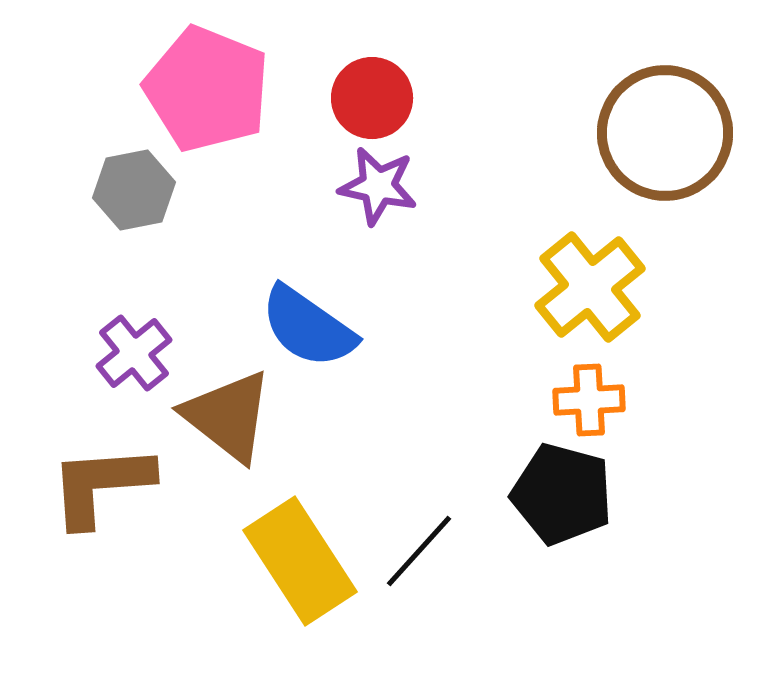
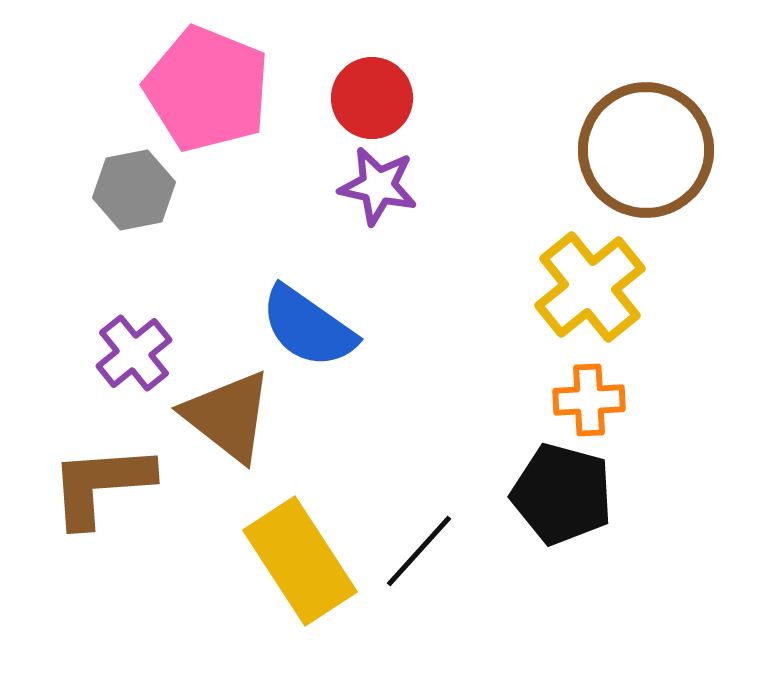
brown circle: moved 19 px left, 17 px down
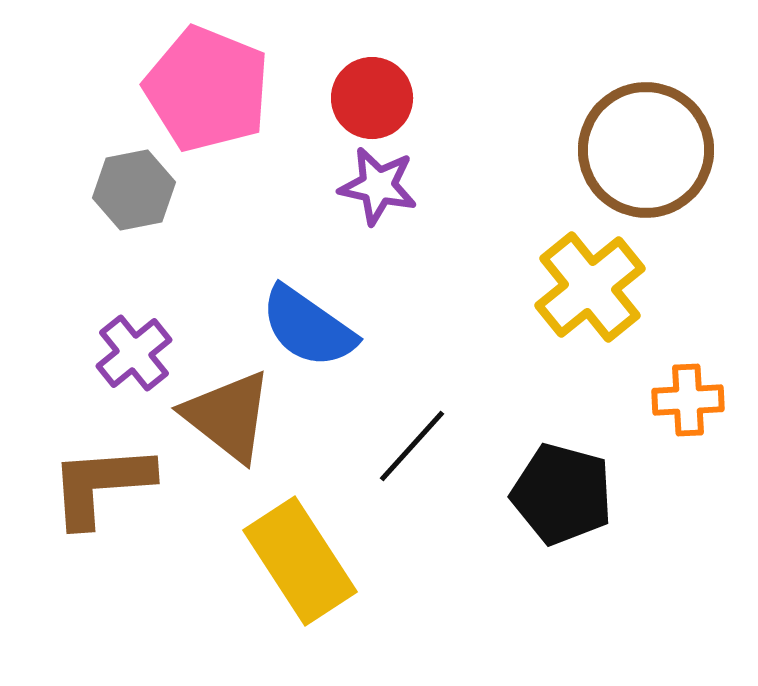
orange cross: moved 99 px right
black line: moved 7 px left, 105 px up
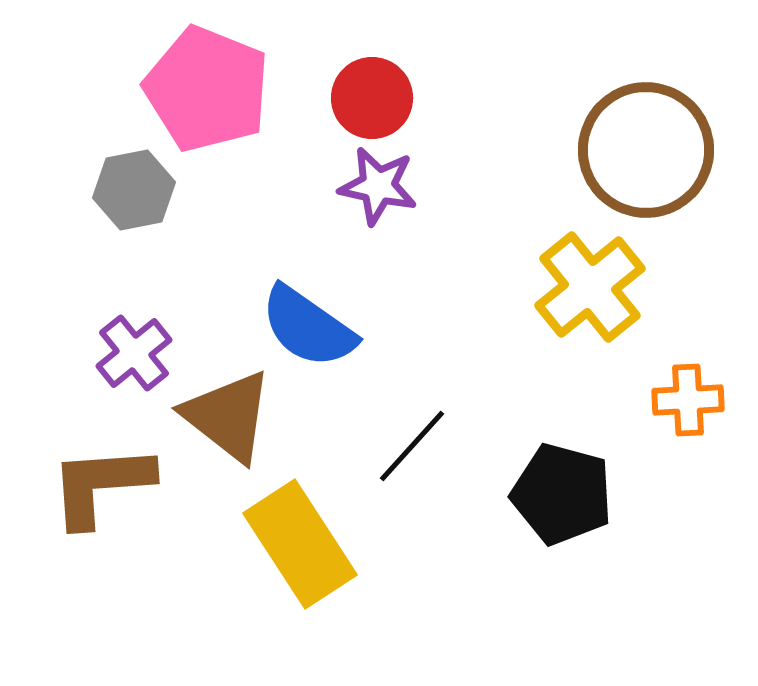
yellow rectangle: moved 17 px up
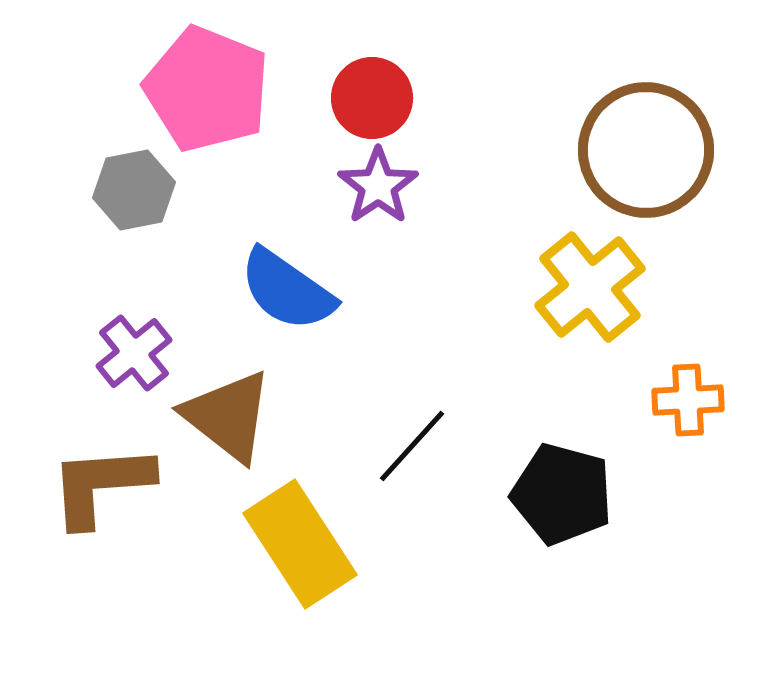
purple star: rotated 26 degrees clockwise
blue semicircle: moved 21 px left, 37 px up
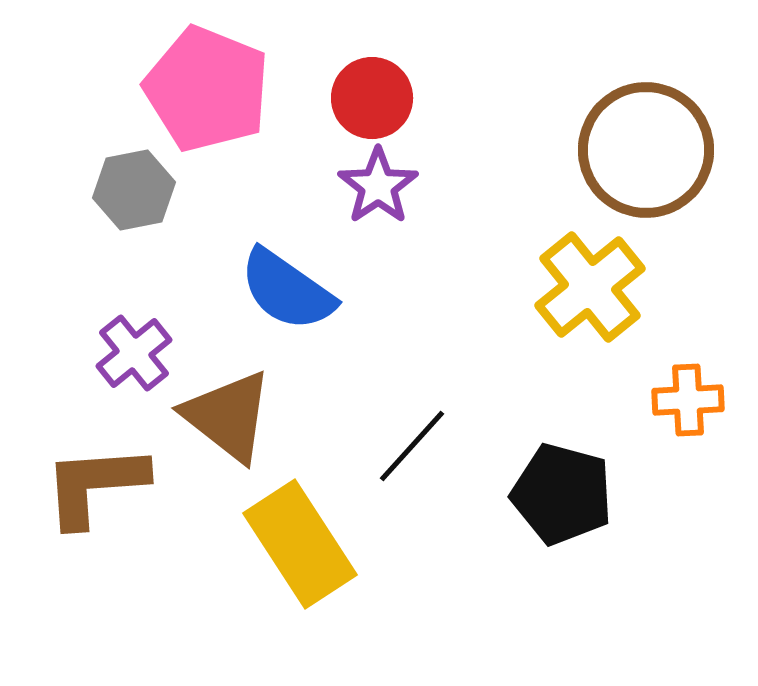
brown L-shape: moved 6 px left
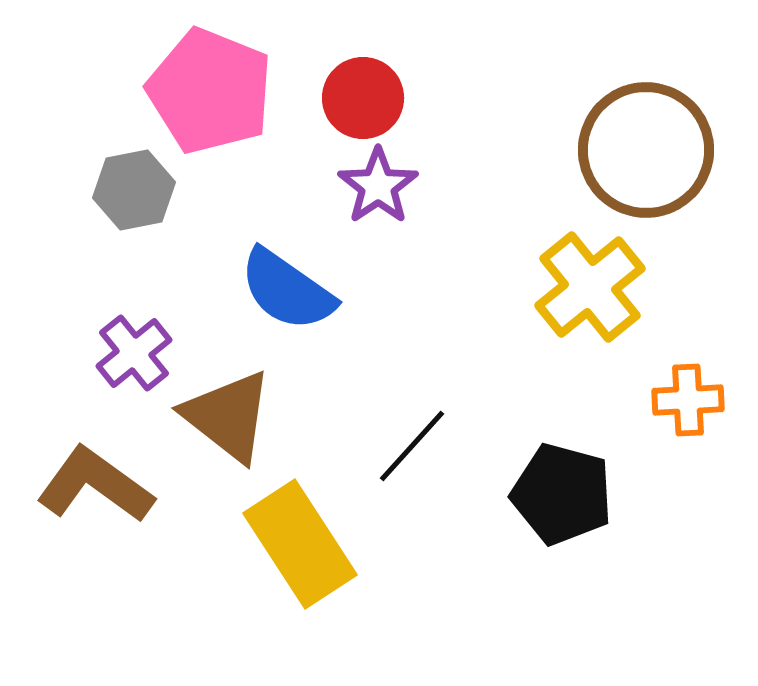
pink pentagon: moved 3 px right, 2 px down
red circle: moved 9 px left
brown L-shape: rotated 40 degrees clockwise
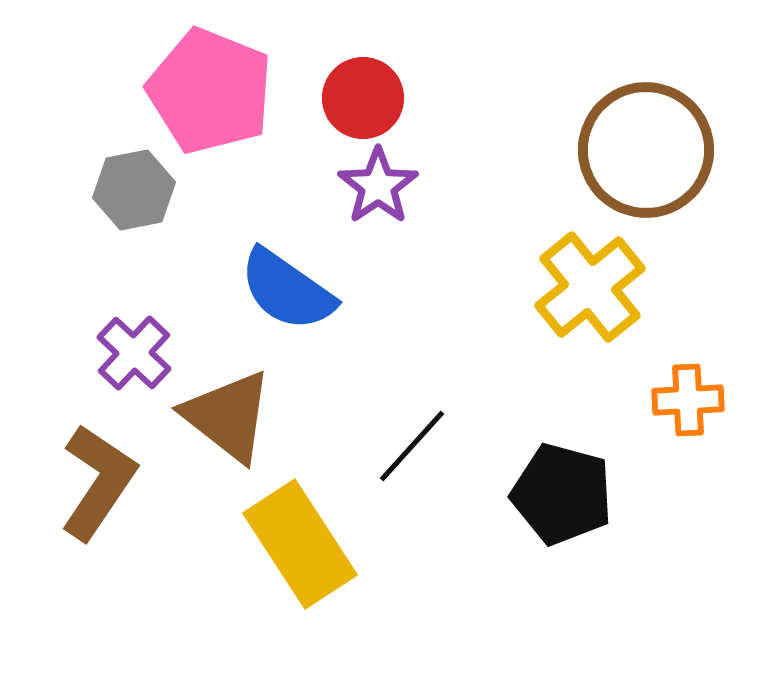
purple cross: rotated 8 degrees counterclockwise
brown L-shape: moved 3 px right, 3 px up; rotated 88 degrees clockwise
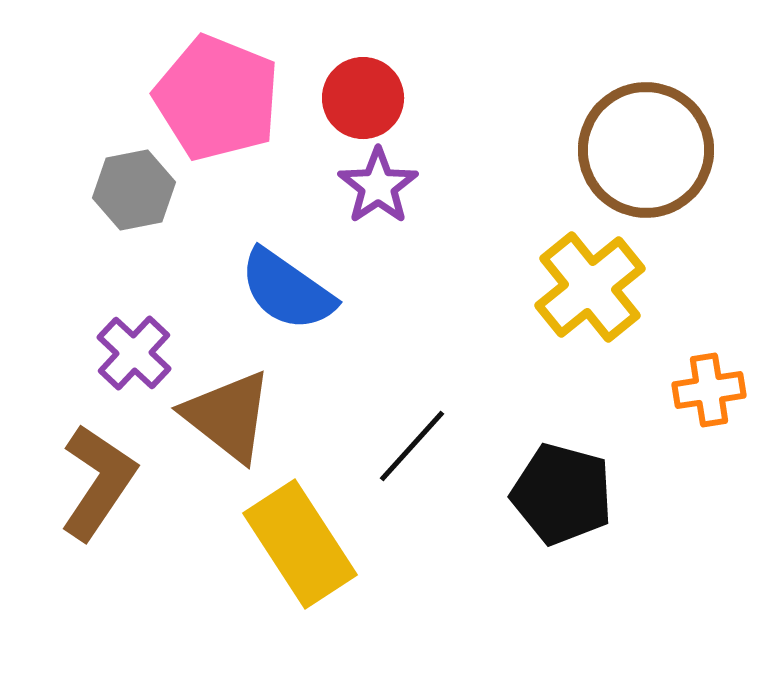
pink pentagon: moved 7 px right, 7 px down
orange cross: moved 21 px right, 10 px up; rotated 6 degrees counterclockwise
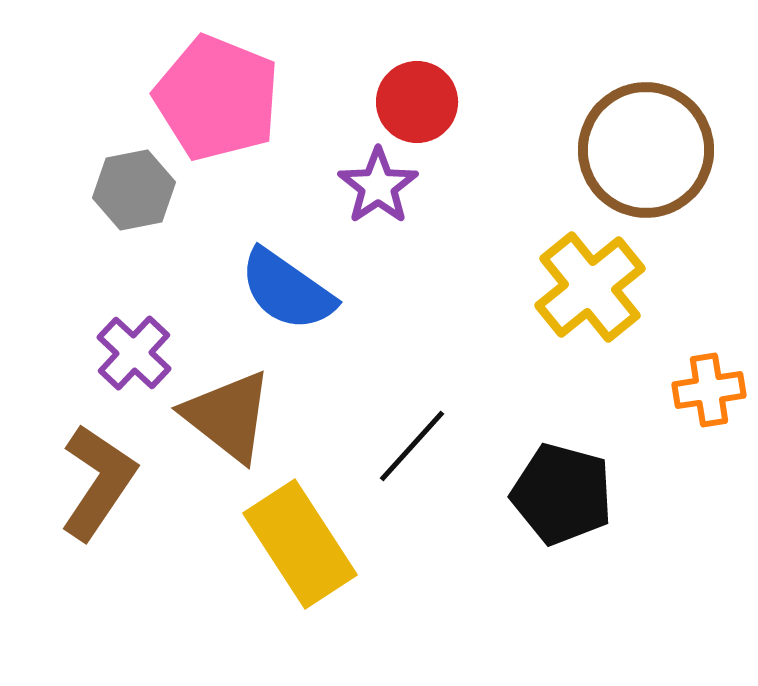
red circle: moved 54 px right, 4 px down
